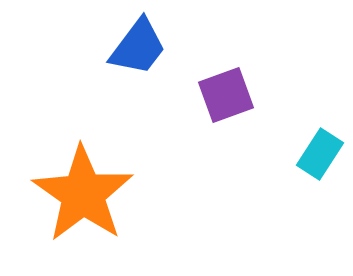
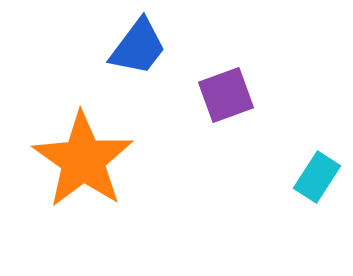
cyan rectangle: moved 3 px left, 23 px down
orange star: moved 34 px up
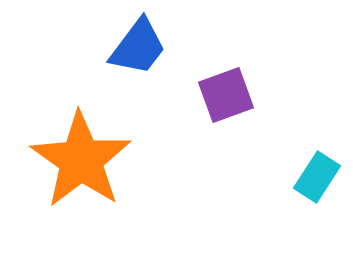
orange star: moved 2 px left
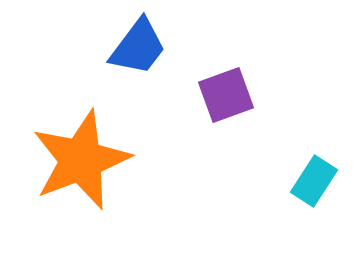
orange star: rotated 16 degrees clockwise
cyan rectangle: moved 3 px left, 4 px down
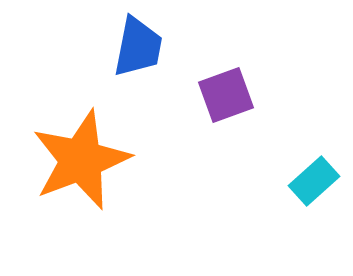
blue trapezoid: rotated 26 degrees counterclockwise
cyan rectangle: rotated 15 degrees clockwise
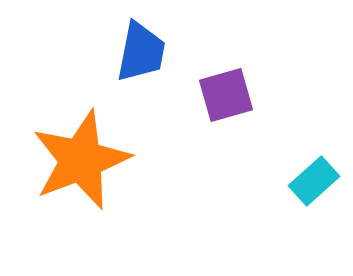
blue trapezoid: moved 3 px right, 5 px down
purple square: rotated 4 degrees clockwise
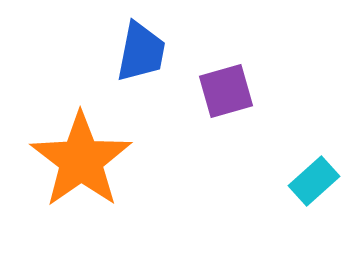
purple square: moved 4 px up
orange star: rotated 14 degrees counterclockwise
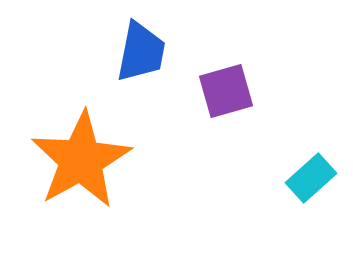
orange star: rotated 6 degrees clockwise
cyan rectangle: moved 3 px left, 3 px up
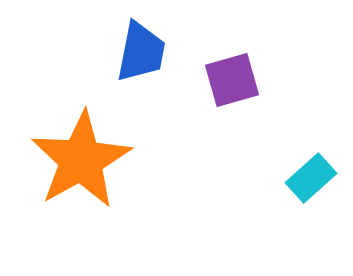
purple square: moved 6 px right, 11 px up
